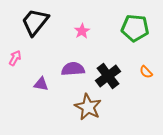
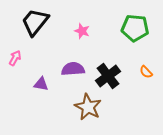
pink star: rotated 21 degrees counterclockwise
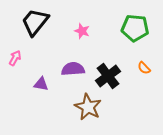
orange semicircle: moved 2 px left, 4 px up
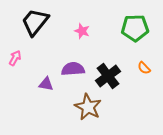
green pentagon: rotated 8 degrees counterclockwise
purple triangle: moved 5 px right
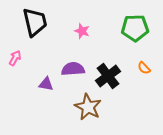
black trapezoid: rotated 128 degrees clockwise
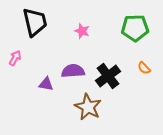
purple semicircle: moved 2 px down
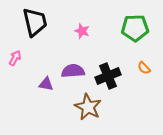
black cross: rotated 15 degrees clockwise
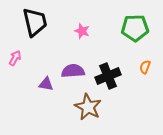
orange semicircle: moved 1 px right, 1 px up; rotated 64 degrees clockwise
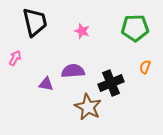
black cross: moved 3 px right, 7 px down
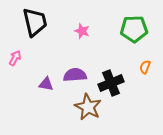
green pentagon: moved 1 px left, 1 px down
purple semicircle: moved 2 px right, 4 px down
